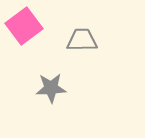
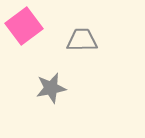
gray star: rotated 8 degrees counterclockwise
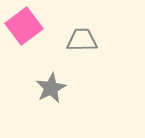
gray star: rotated 16 degrees counterclockwise
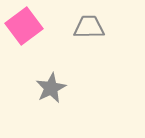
gray trapezoid: moved 7 px right, 13 px up
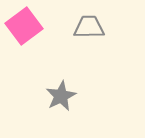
gray star: moved 10 px right, 8 px down
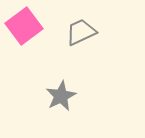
gray trapezoid: moved 8 px left, 5 px down; rotated 24 degrees counterclockwise
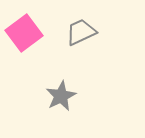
pink square: moved 7 px down
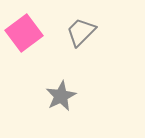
gray trapezoid: rotated 20 degrees counterclockwise
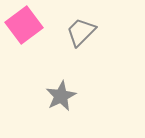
pink square: moved 8 px up
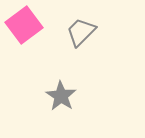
gray star: rotated 12 degrees counterclockwise
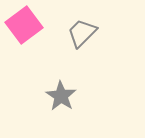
gray trapezoid: moved 1 px right, 1 px down
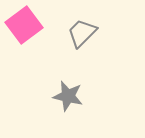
gray star: moved 7 px right; rotated 20 degrees counterclockwise
